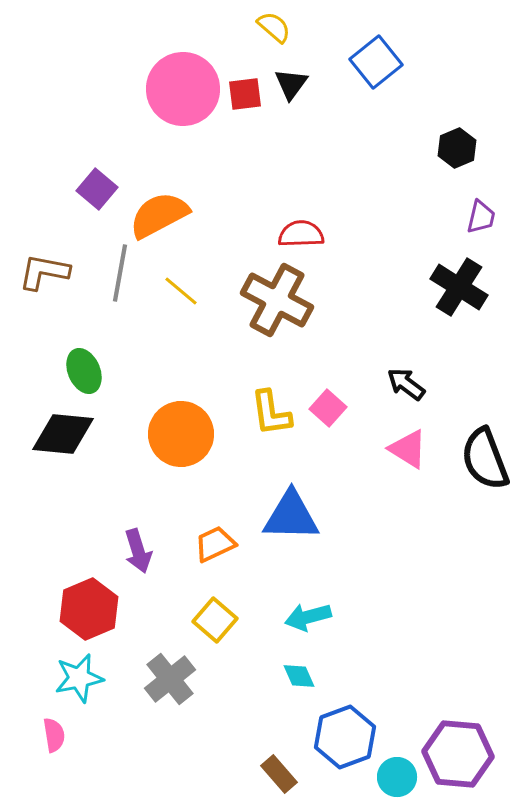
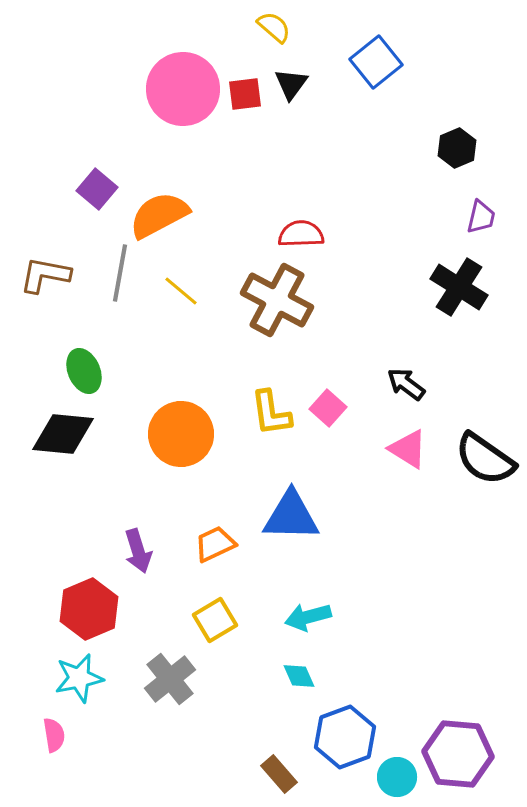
brown L-shape: moved 1 px right, 3 px down
black semicircle: rotated 34 degrees counterclockwise
yellow square: rotated 18 degrees clockwise
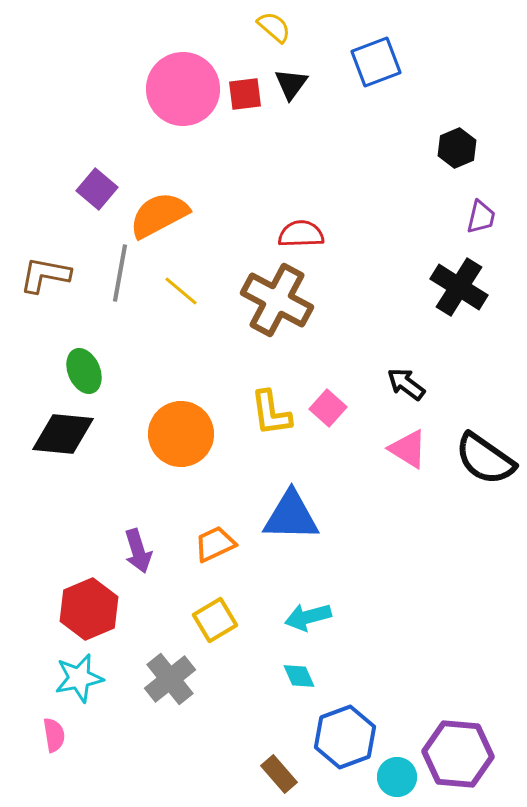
blue square: rotated 18 degrees clockwise
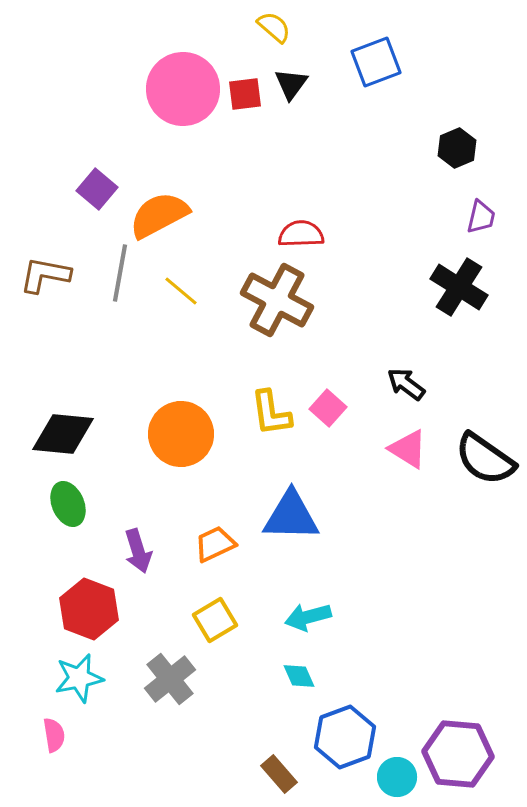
green ellipse: moved 16 px left, 133 px down
red hexagon: rotated 16 degrees counterclockwise
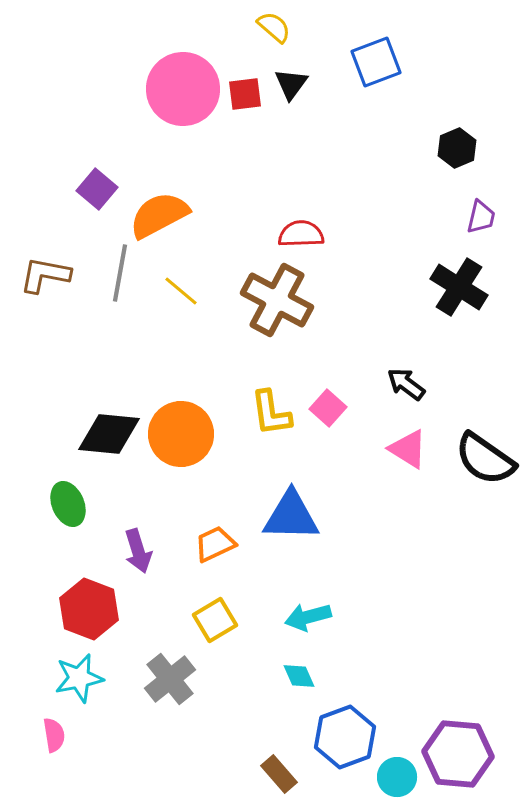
black diamond: moved 46 px right
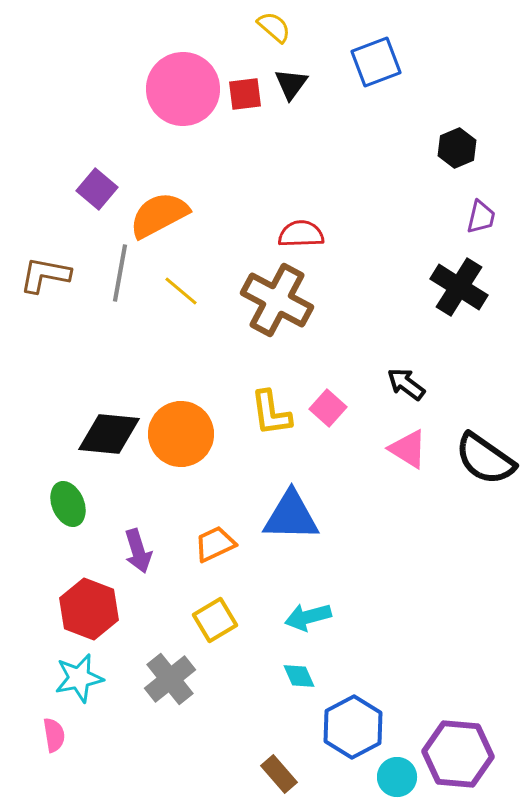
blue hexagon: moved 8 px right, 10 px up; rotated 8 degrees counterclockwise
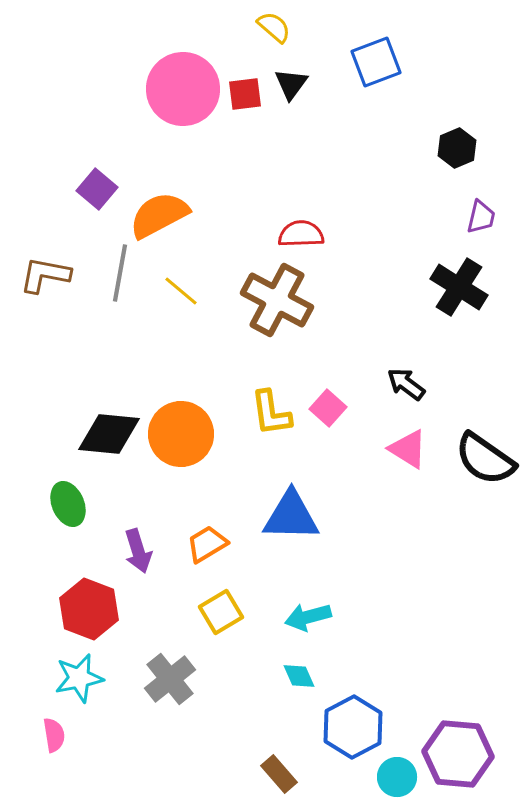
orange trapezoid: moved 8 px left; rotated 6 degrees counterclockwise
yellow square: moved 6 px right, 8 px up
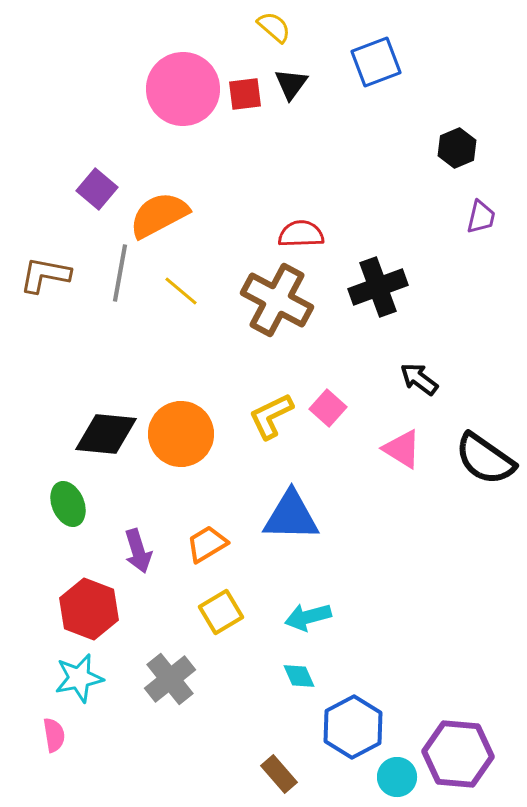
black cross: moved 81 px left; rotated 38 degrees clockwise
black arrow: moved 13 px right, 5 px up
yellow L-shape: moved 3 px down; rotated 72 degrees clockwise
black diamond: moved 3 px left
pink triangle: moved 6 px left
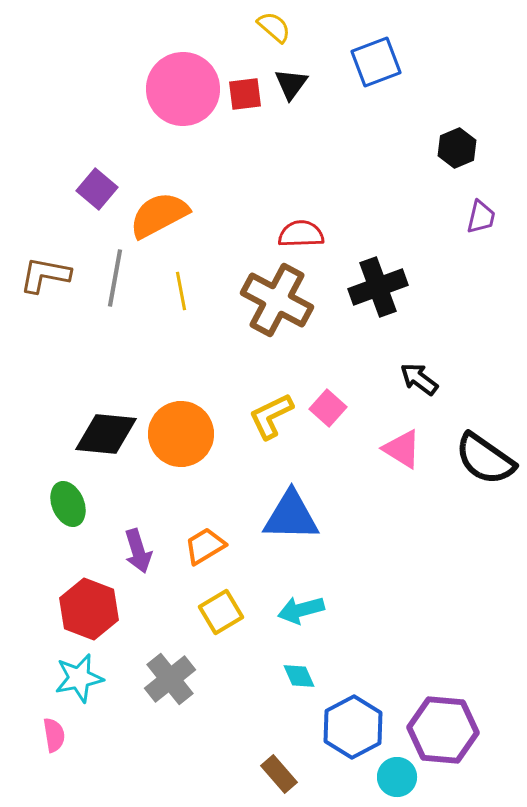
gray line: moved 5 px left, 5 px down
yellow line: rotated 39 degrees clockwise
orange trapezoid: moved 2 px left, 2 px down
cyan arrow: moved 7 px left, 7 px up
purple hexagon: moved 15 px left, 24 px up
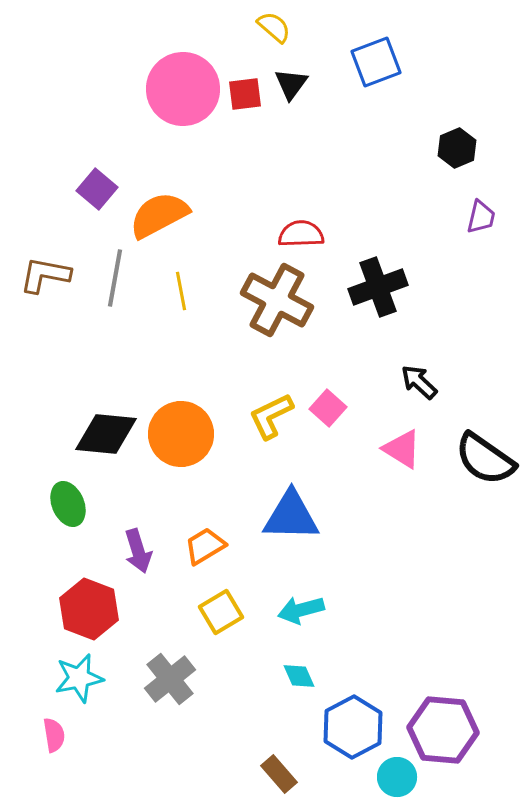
black arrow: moved 3 px down; rotated 6 degrees clockwise
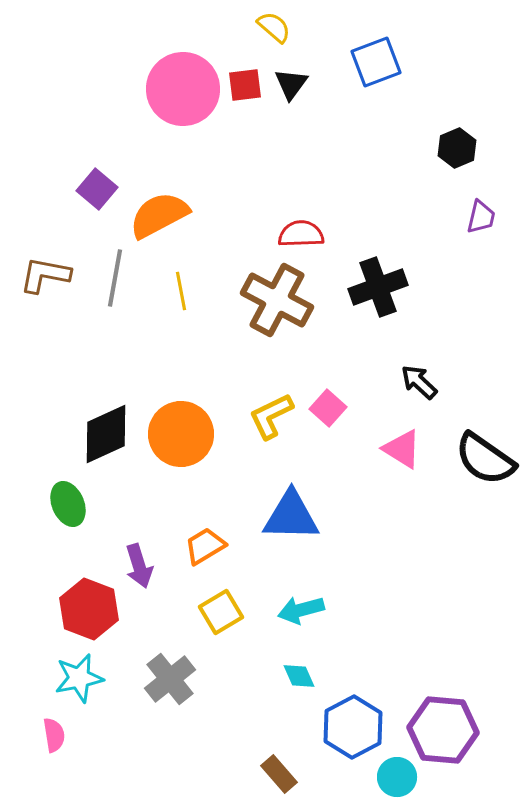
red square: moved 9 px up
black diamond: rotated 30 degrees counterclockwise
purple arrow: moved 1 px right, 15 px down
